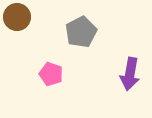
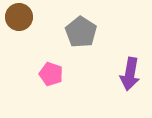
brown circle: moved 2 px right
gray pentagon: rotated 12 degrees counterclockwise
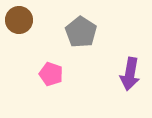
brown circle: moved 3 px down
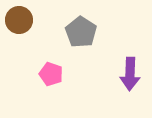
purple arrow: rotated 8 degrees counterclockwise
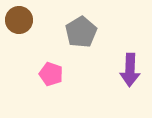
gray pentagon: rotated 8 degrees clockwise
purple arrow: moved 4 px up
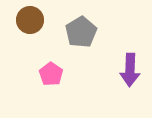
brown circle: moved 11 px right
pink pentagon: rotated 15 degrees clockwise
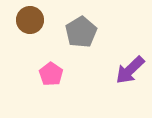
purple arrow: rotated 44 degrees clockwise
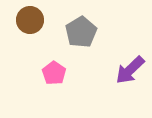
pink pentagon: moved 3 px right, 1 px up
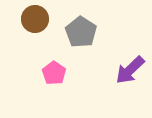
brown circle: moved 5 px right, 1 px up
gray pentagon: rotated 8 degrees counterclockwise
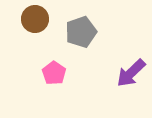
gray pentagon: rotated 20 degrees clockwise
purple arrow: moved 1 px right, 3 px down
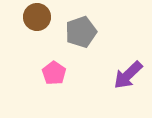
brown circle: moved 2 px right, 2 px up
purple arrow: moved 3 px left, 2 px down
